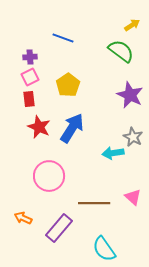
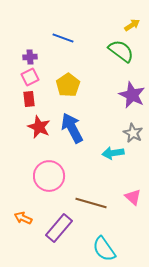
purple star: moved 2 px right
blue arrow: rotated 60 degrees counterclockwise
gray star: moved 4 px up
brown line: moved 3 px left; rotated 16 degrees clockwise
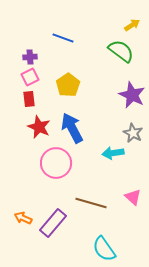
pink circle: moved 7 px right, 13 px up
purple rectangle: moved 6 px left, 5 px up
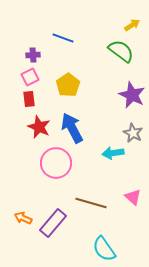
purple cross: moved 3 px right, 2 px up
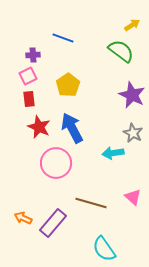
pink square: moved 2 px left, 1 px up
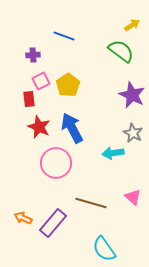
blue line: moved 1 px right, 2 px up
pink square: moved 13 px right, 5 px down
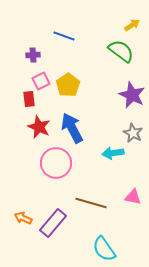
pink triangle: rotated 30 degrees counterclockwise
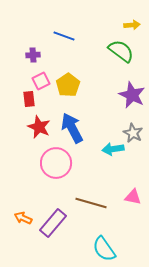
yellow arrow: rotated 28 degrees clockwise
cyan arrow: moved 4 px up
